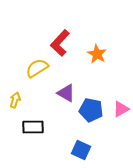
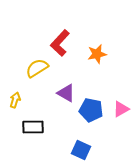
orange star: rotated 30 degrees clockwise
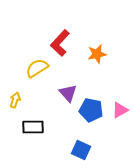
purple triangle: moved 2 px right; rotated 18 degrees clockwise
pink triangle: moved 1 px left, 1 px down
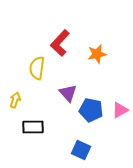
yellow semicircle: rotated 50 degrees counterclockwise
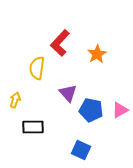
orange star: rotated 18 degrees counterclockwise
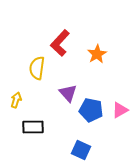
yellow arrow: moved 1 px right
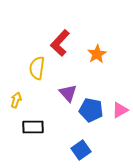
blue square: rotated 30 degrees clockwise
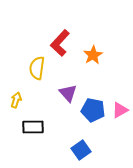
orange star: moved 4 px left, 1 px down
blue pentagon: moved 2 px right
